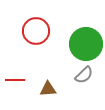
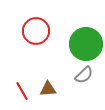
red line: moved 7 px right, 11 px down; rotated 60 degrees clockwise
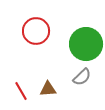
gray semicircle: moved 2 px left, 2 px down
red line: moved 1 px left
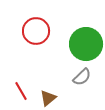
brown triangle: moved 9 px down; rotated 36 degrees counterclockwise
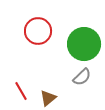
red circle: moved 2 px right
green circle: moved 2 px left
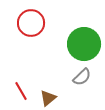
red circle: moved 7 px left, 8 px up
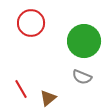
green circle: moved 3 px up
gray semicircle: rotated 66 degrees clockwise
red line: moved 2 px up
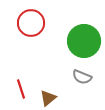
red line: rotated 12 degrees clockwise
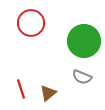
brown triangle: moved 5 px up
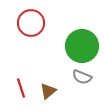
green circle: moved 2 px left, 5 px down
red line: moved 1 px up
brown triangle: moved 2 px up
